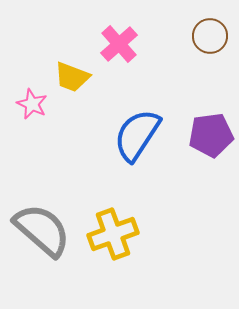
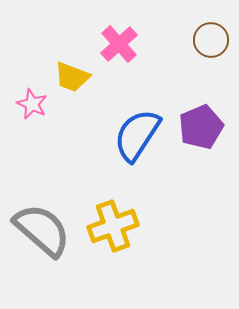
brown circle: moved 1 px right, 4 px down
purple pentagon: moved 10 px left, 8 px up; rotated 15 degrees counterclockwise
yellow cross: moved 8 px up
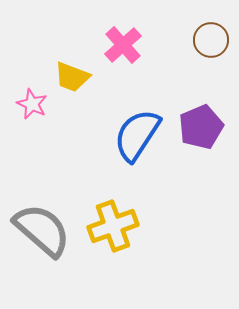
pink cross: moved 4 px right, 1 px down
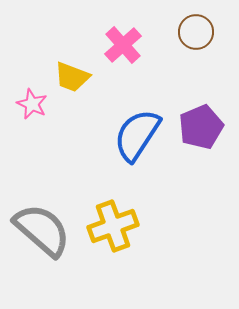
brown circle: moved 15 px left, 8 px up
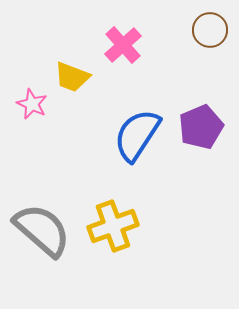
brown circle: moved 14 px right, 2 px up
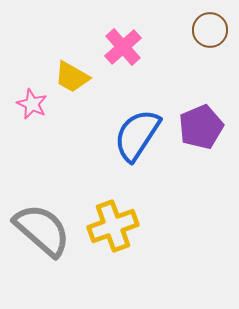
pink cross: moved 2 px down
yellow trapezoid: rotated 9 degrees clockwise
